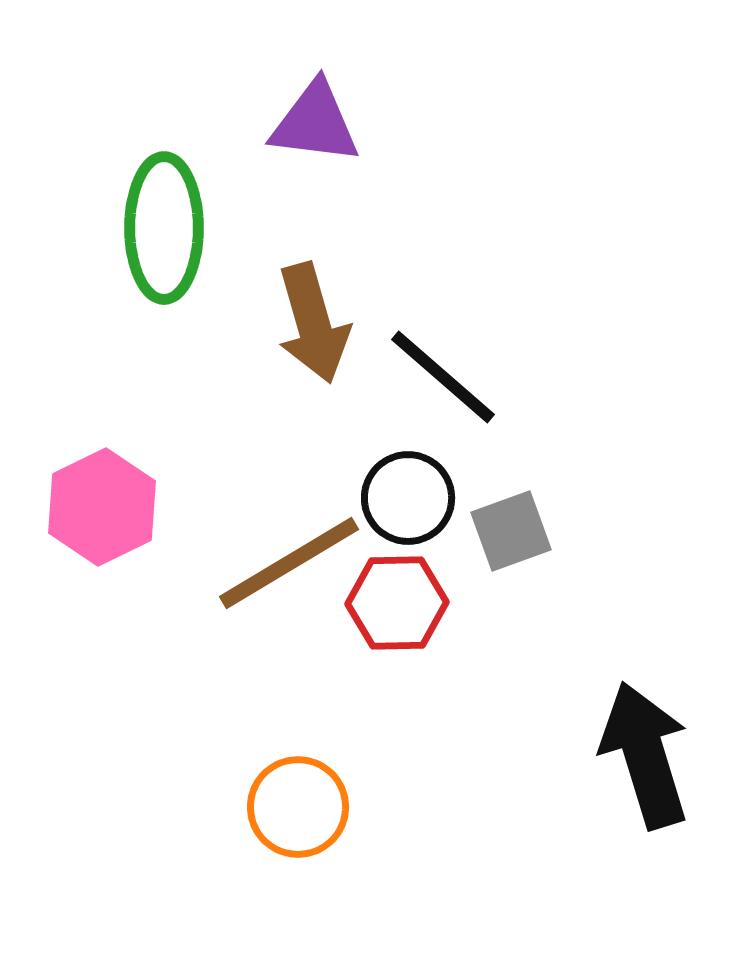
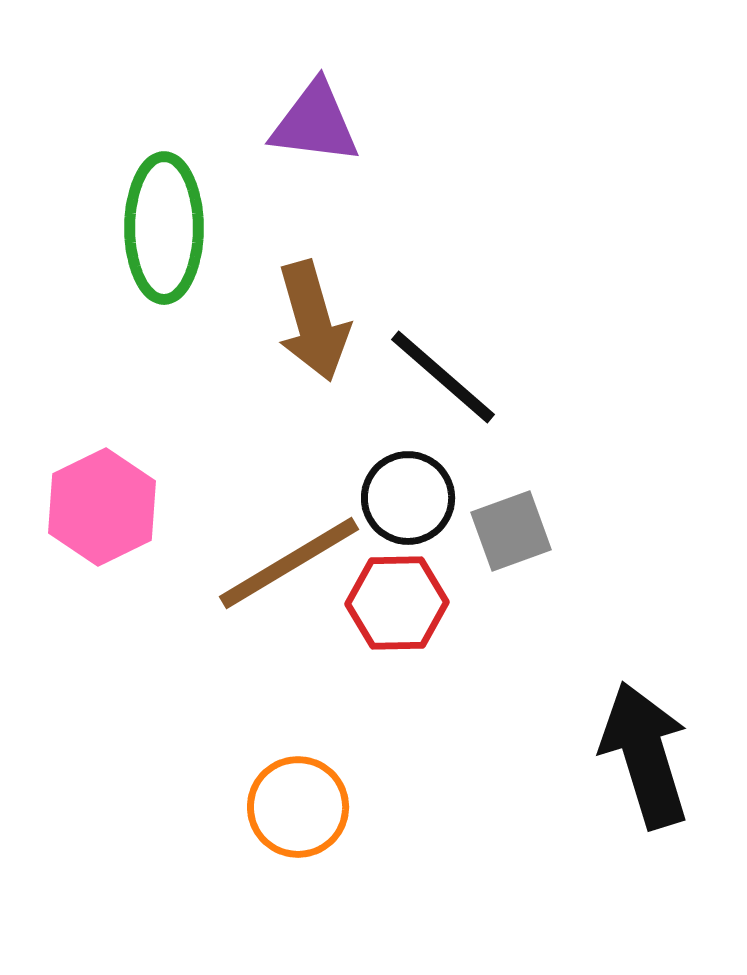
brown arrow: moved 2 px up
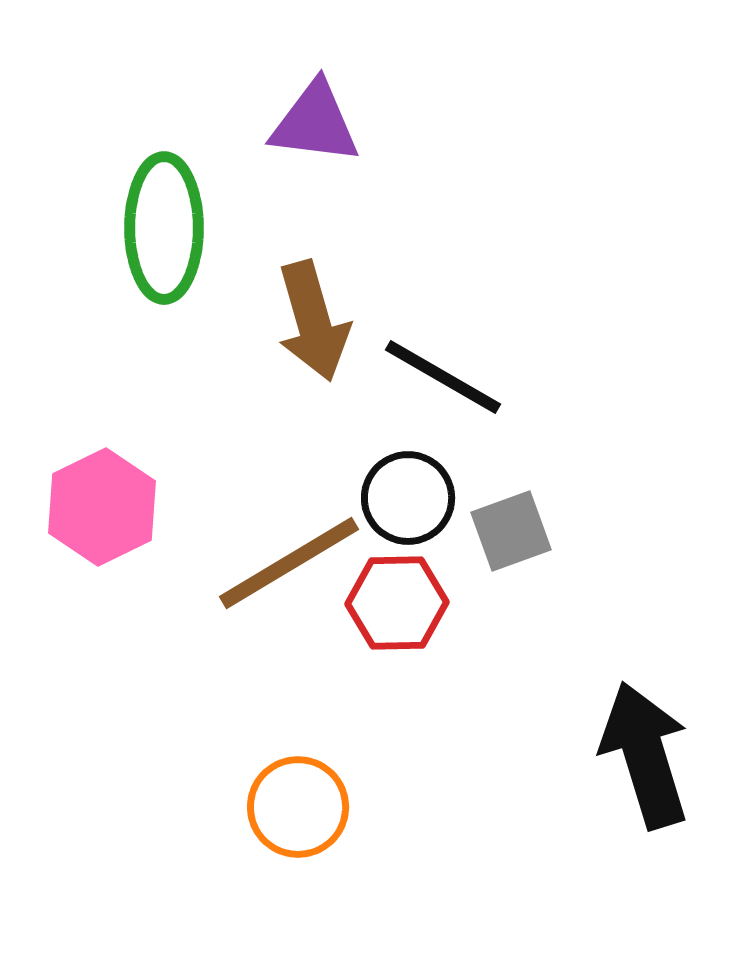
black line: rotated 11 degrees counterclockwise
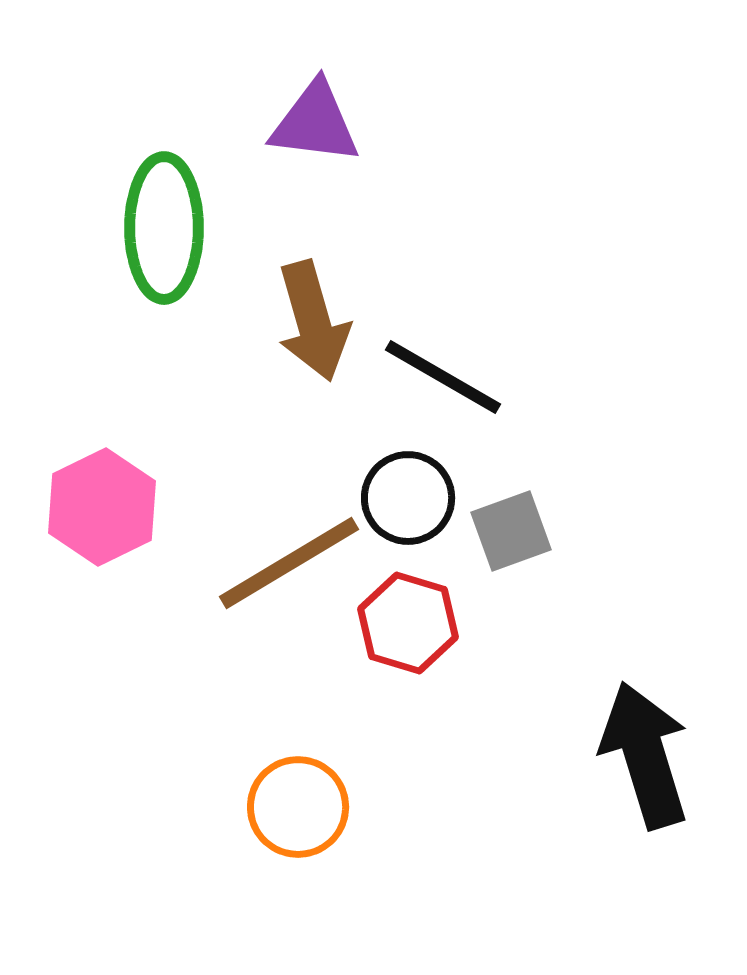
red hexagon: moved 11 px right, 20 px down; rotated 18 degrees clockwise
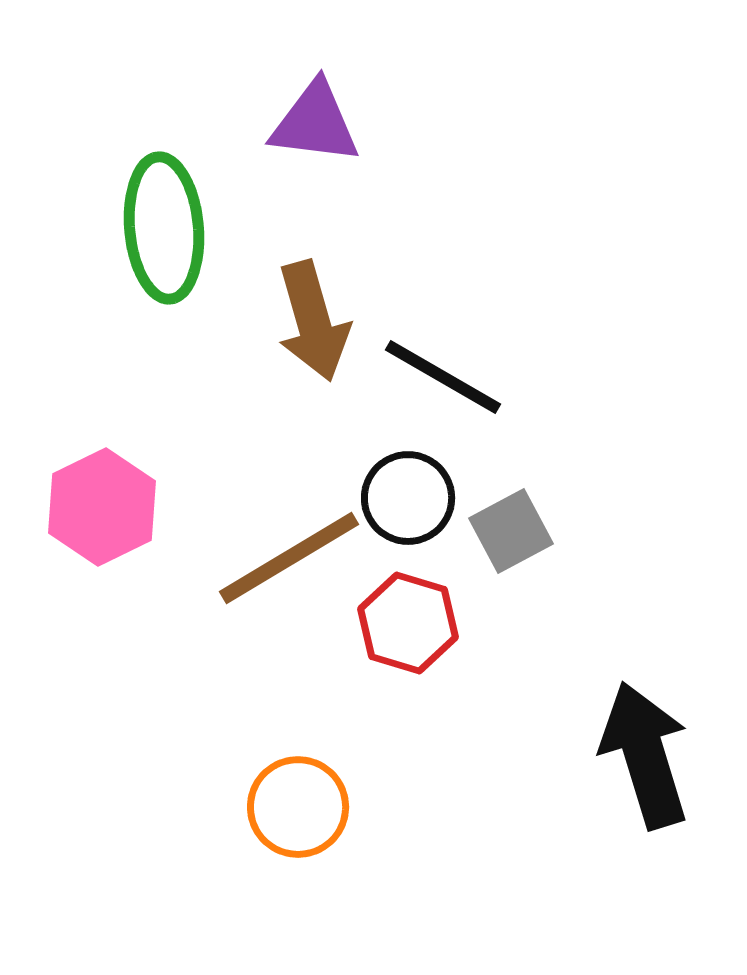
green ellipse: rotated 5 degrees counterclockwise
gray square: rotated 8 degrees counterclockwise
brown line: moved 5 px up
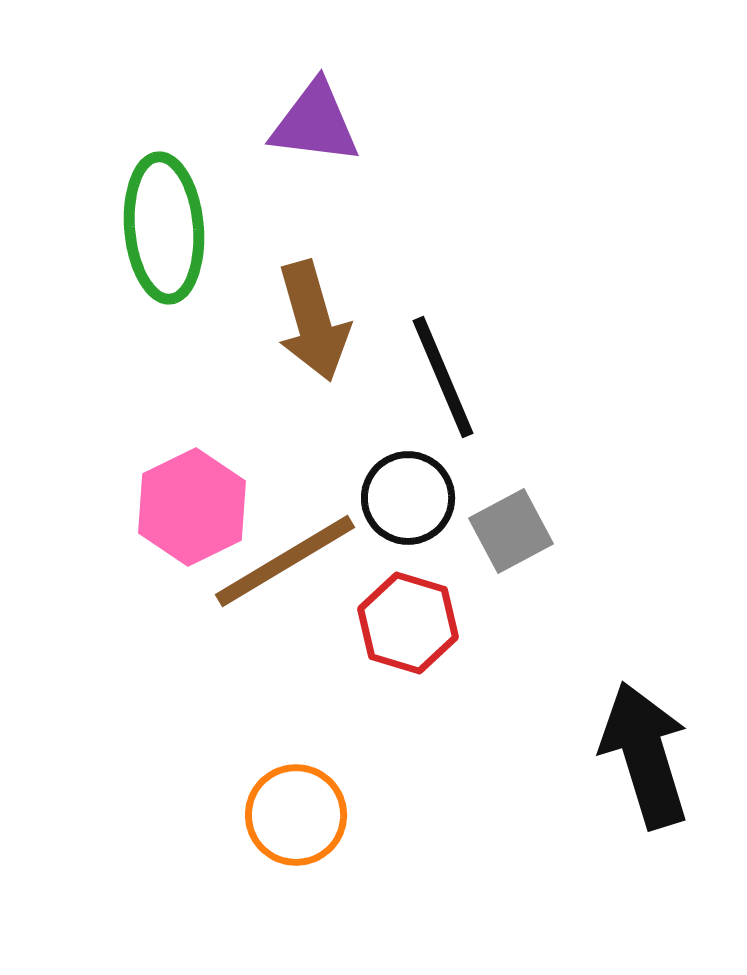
black line: rotated 37 degrees clockwise
pink hexagon: moved 90 px right
brown line: moved 4 px left, 3 px down
orange circle: moved 2 px left, 8 px down
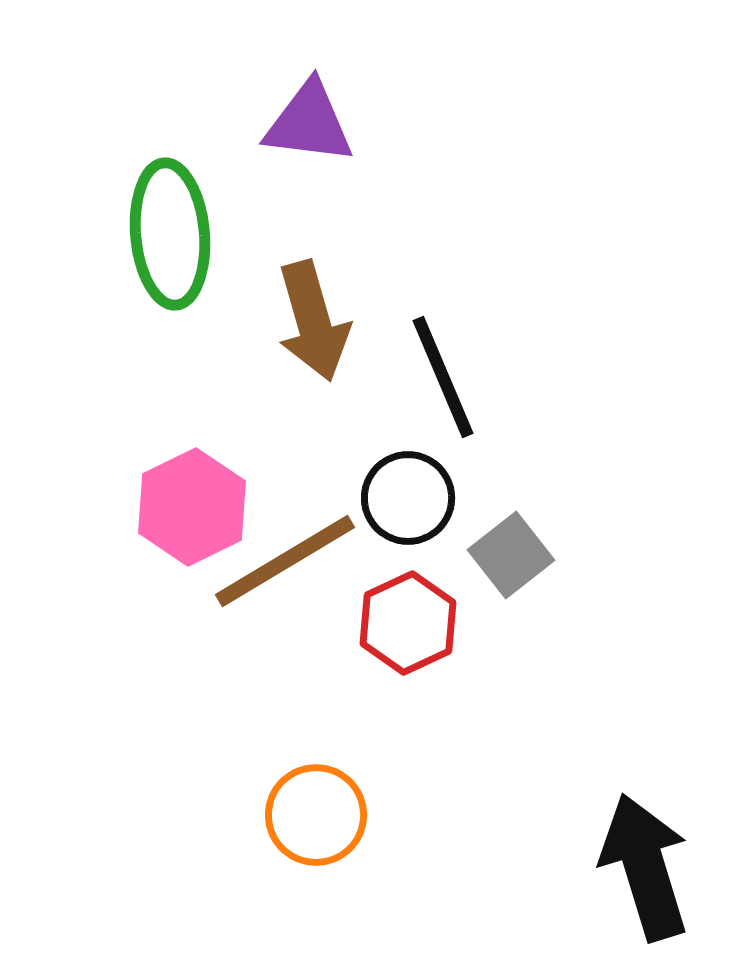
purple triangle: moved 6 px left
green ellipse: moved 6 px right, 6 px down
gray square: moved 24 px down; rotated 10 degrees counterclockwise
red hexagon: rotated 18 degrees clockwise
black arrow: moved 112 px down
orange circle: moved 20 px right
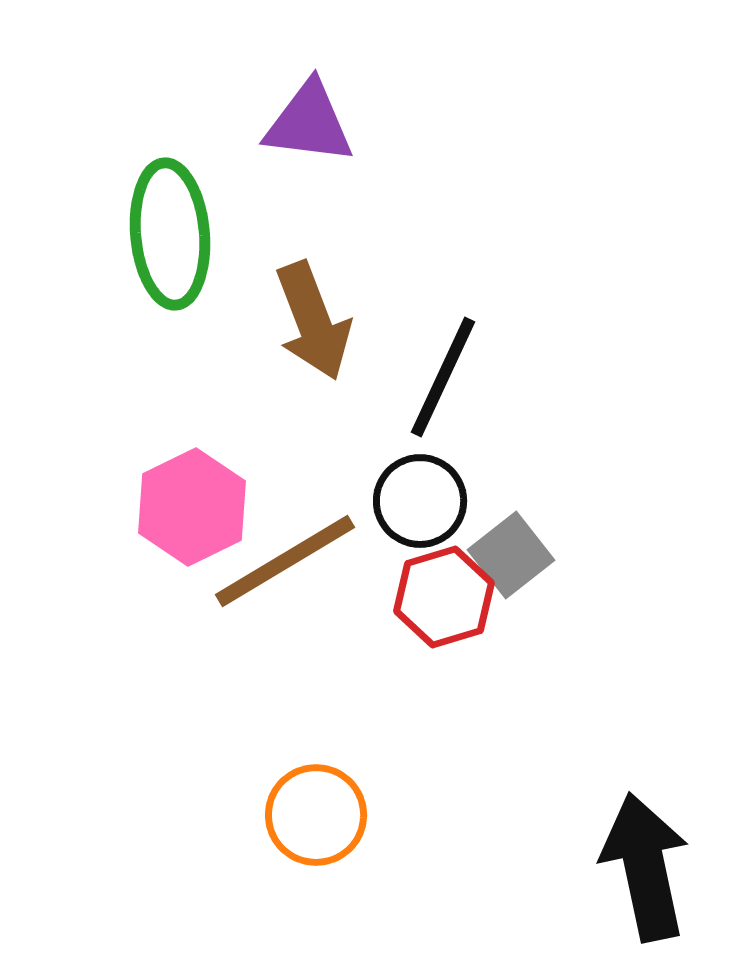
brown arrow: rotated 5 degrees counterclockwise
black line: rotated 48 degrees clockwise
black circle: moved 12 px right, 3 px down
red hexagon: moved 36 px right, 26 px up; rotated 8 degrees clockwise
black arrow: rotated 5 degrees clockwise
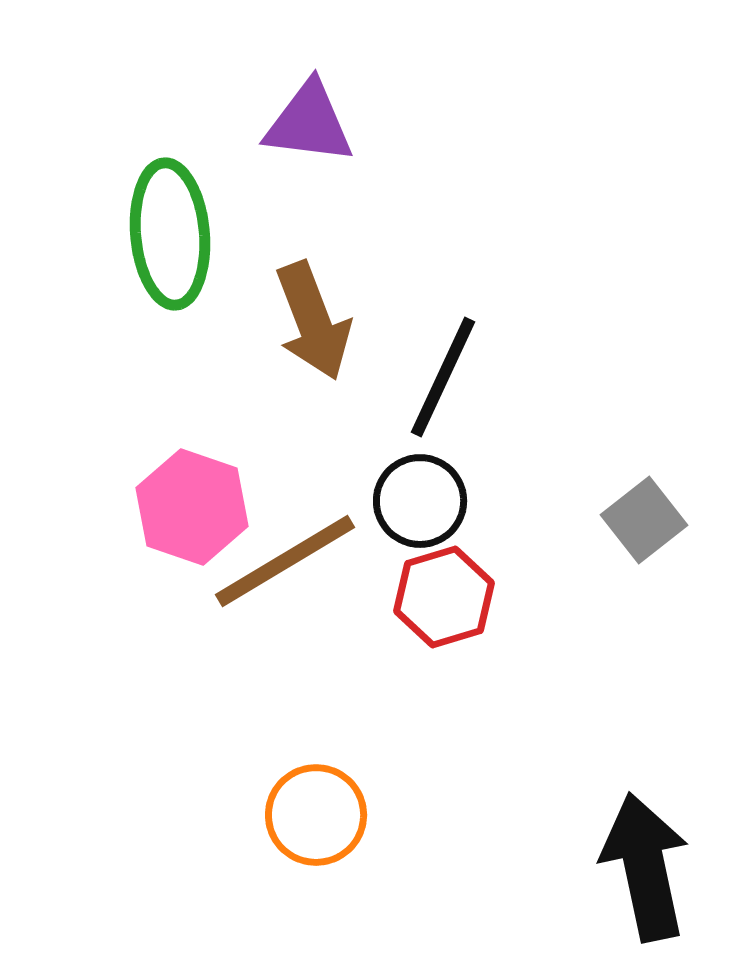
pink hexagon: rotated 15 degrees counterclockwise
gray square: moved 133 px right, 35 px up
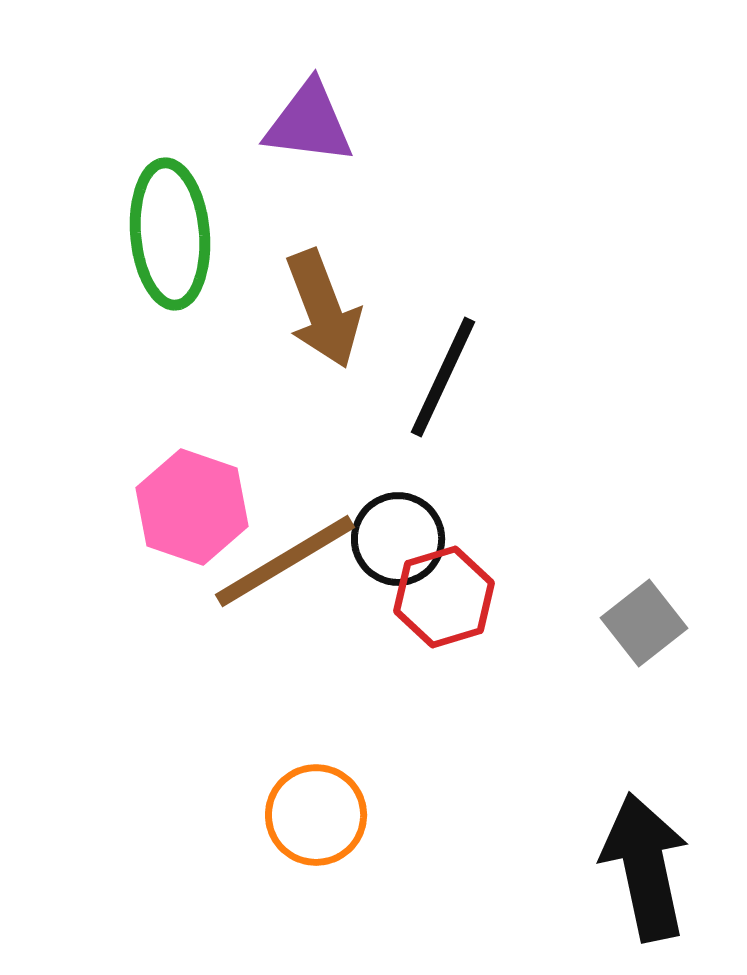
brown arrow: moved 10 px right, 12 px up
black circle: moved 22 px left, 38 px down
gray square: moved 103 px down
